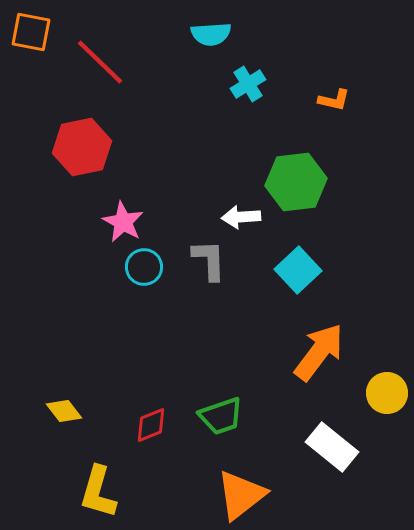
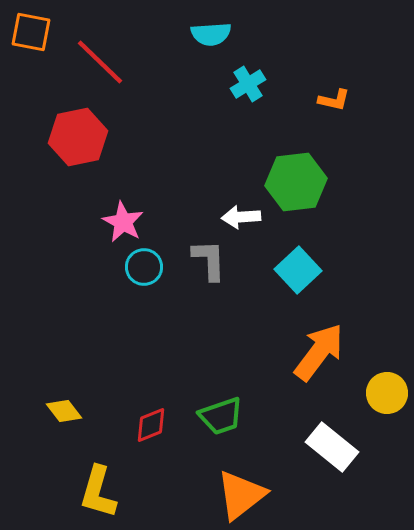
red hexagon: moved 4 px left, 10 px up
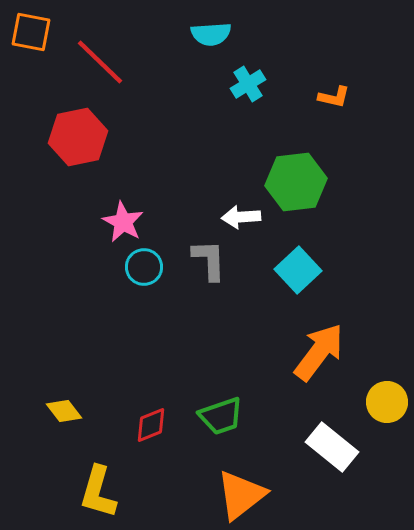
orange L-shape: moved 3 px up
yellow circle: moved 9 px down
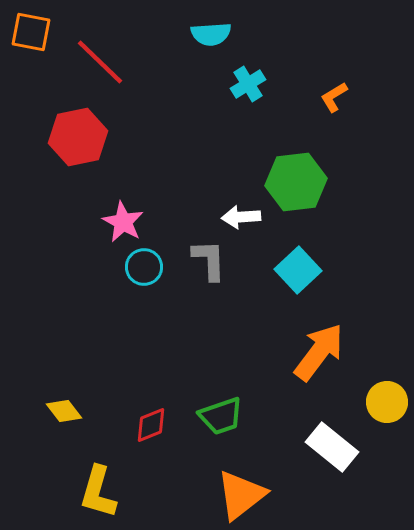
orange L-shape: rotated 136 degrees clockwise
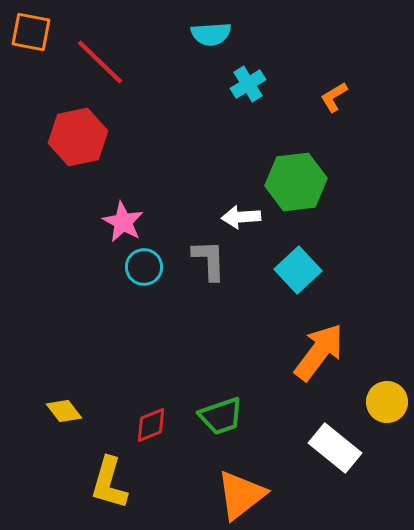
white rectangle: moved 3 px right, 1 px down
yellow L-shape: moved 11 px right, 9 px up
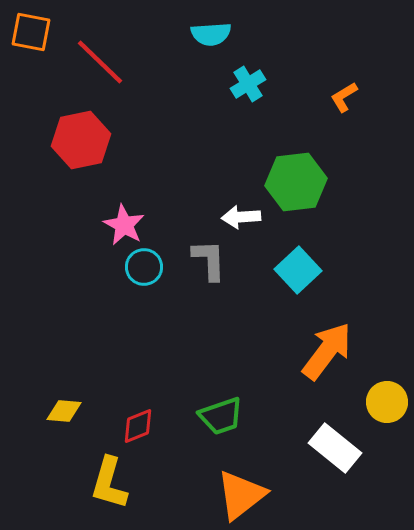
orange L-shape: moved 10 px right
red hexagon: moved 3 px right, 3 px down
pink star: moved 1 px right, 3 px down
orange arrow: moved 8 px right, 1 px up
yellow diamond: rotated 48 degrees counterclockwise
red diamond: moved 13 px left, 1 px down
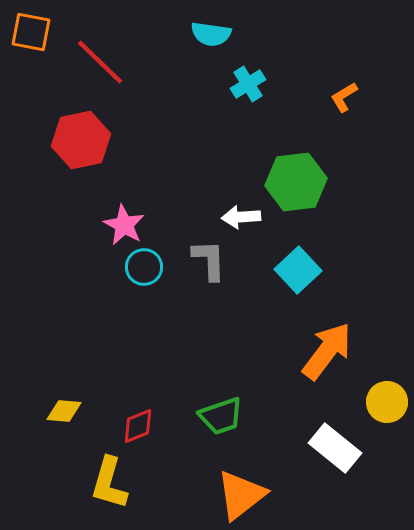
cyan semicircle: rotated 12 degrees clockwise
